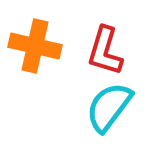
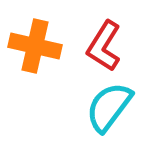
red L-shape: moved 1 px left, 5 px up; rotated 15 degrees clockwise
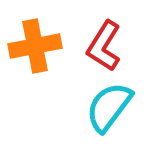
orange cross: rotated 24 degrees counterclockwise
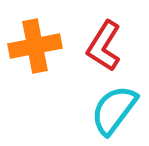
cyan semicircle: moved 5 px right, 3 px down
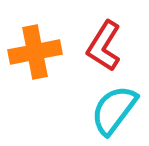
orange cross: moved 6 px down
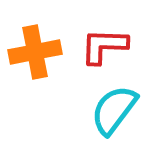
red L-shape: rotated 60 degrees clockwise
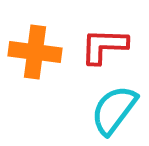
orange cross: rotated 18 degrees clockwise
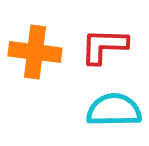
cyan semicircle: rotated 52 degrees clockwise
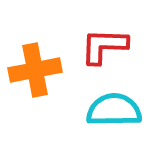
orange cross: moved 18 px down; rotated 18 degrees counterclockwise
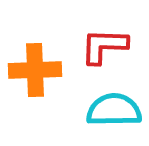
orange cross: rotated 9 degrees clockwise
